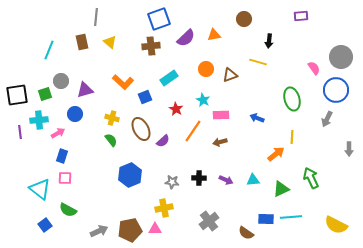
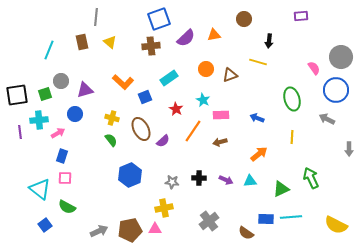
gray arrow at (327, 119): rotated 91 degrees clockwise
orange arrow at (276, 154): moved 17 px left
cyan triangle at (253, 180): moved 3 px left, 1 px down
green semicircle at (68, 210): moved 1 px left, 3 px up
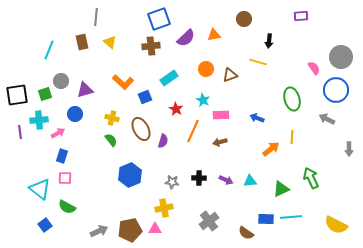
orange line at (193, 131): rotated 10 degrees counterclockwise
purple semicircle at (163, 141): rotated 32 degrees counterclockwise
orange arrow at (259, 154): moved 12 px right, 5 px up
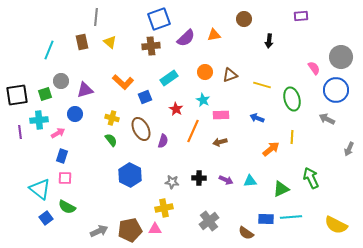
yellow line at (258, 62): moved 4 px right, 23 px down
orange circle at (206, 69): moved 1 px left, 3 px down
gray arrow at (349, 149): rotated 24 degrees clockwise
blue hexagon at (130, 175): rotated 10 degrees counterclockwise
blue square at (45, 225): moved 1 px right, 7 px up
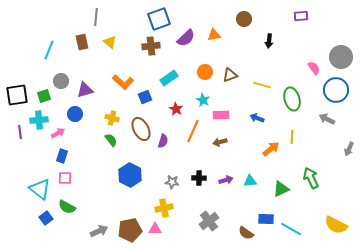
green square at (45, 94): moved 1 px left, 2 px down
purple arrow at (226, 180): rotated 40 degrees counterclockwise
cyan line at (291, 217): moved 12 px down; rotated 35 degrees clockwise
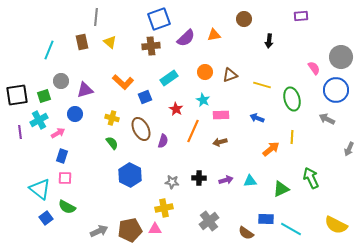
cyan cross at (39, 120): rotated 24 degrees counterclockwise
green semicircle at (111, 140): moved 1 px right, 3 px down
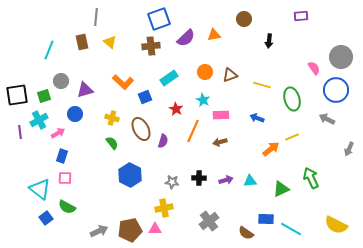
yellow line at (292, 137): rotated 64 degrees clockwise
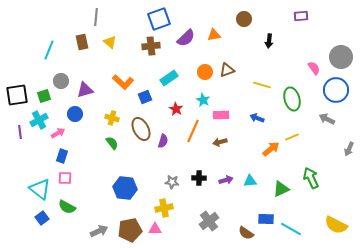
brown triangle at (230, 75): moved 3 px left, 5 px up
blue hexagon at (130, 175): moved 5 px left, 13 px down; rotated 20 degrees counterclockwise
blue square at (46, 218): moved 4 px left
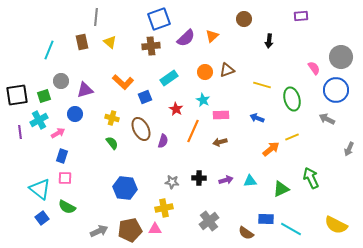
orange triangle at (214, 35): moved 2 px left, 1 px down; rotated 32 degrees counterclockwise
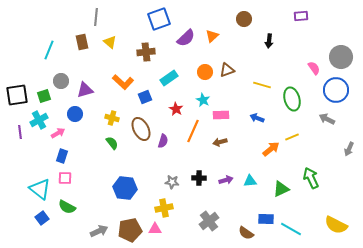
brown cross at (151, 46): moved 5 px left, 6 px down
